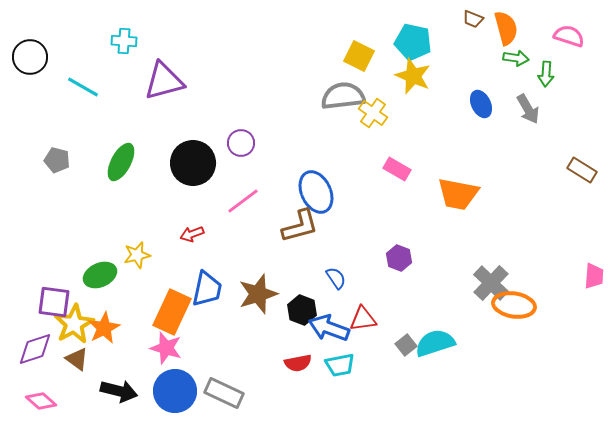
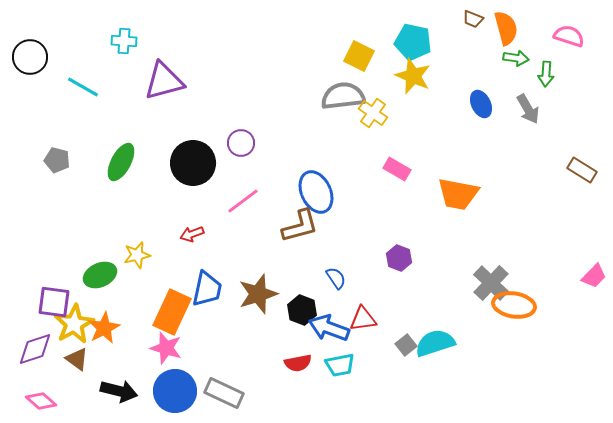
pink trapezoid at (594, 276): rotated 40 degrees clockwise
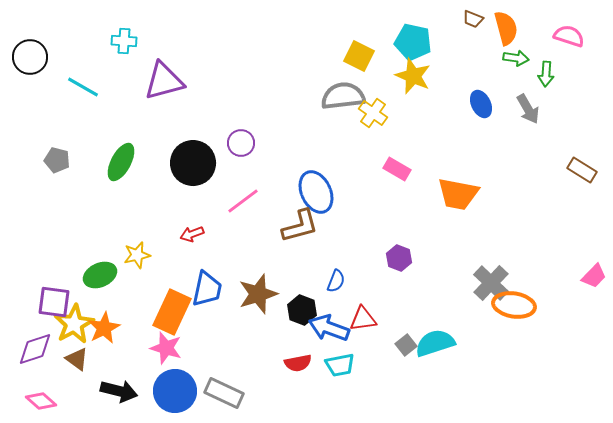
blue semicircle at (336, 278): moved 3 px down; rotated 55 degrees clockwise
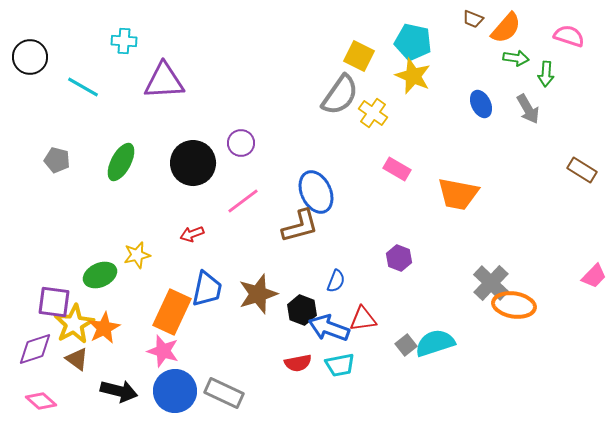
orange semicircle at (506, 28): rotated 56 degrees clockwise
purple triangle at (164, 81): rotated 12 degrees clockwise
gray semicircle at (343, 96): moved 3 px left, 1 px up; rotated 132 degrees clockwise
pink star at (166, 348): moved 3 px left, 3 px down
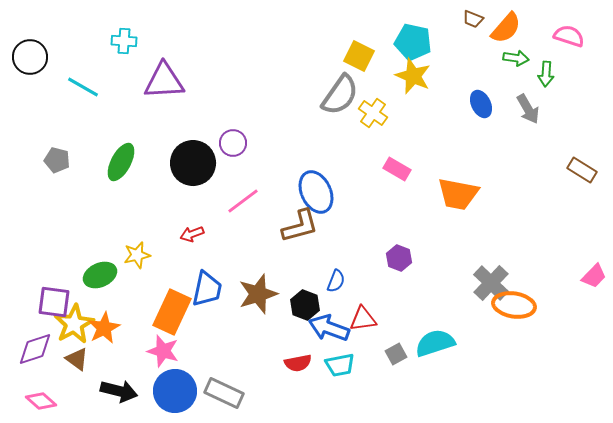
purple circle at (241, 143): moved 8 px left
black hexagon at (302, 310): moved 3 px right, 5 px up
gray square at (406, 345): moved 10 px left, 9 px down; rotated 10 degrees clockwise
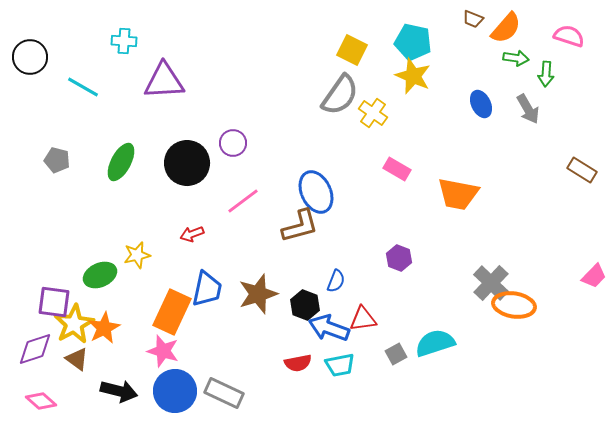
yellow square at (359, 56): moved 7 px left, 6 px up
black circle at (193, 163): moved 6 px left
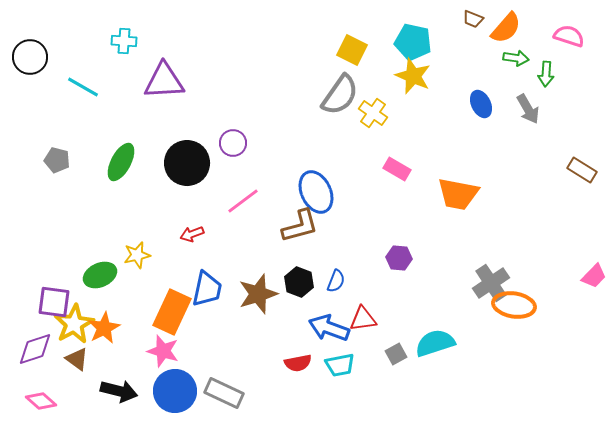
purple hexagon at (399, 258): rotated 15 degrees counterclockwise
gray cross at (491, 283): rotated 12 degrees clockwise
black hexagon at (305, 305): moved 6 px left, 23 px up
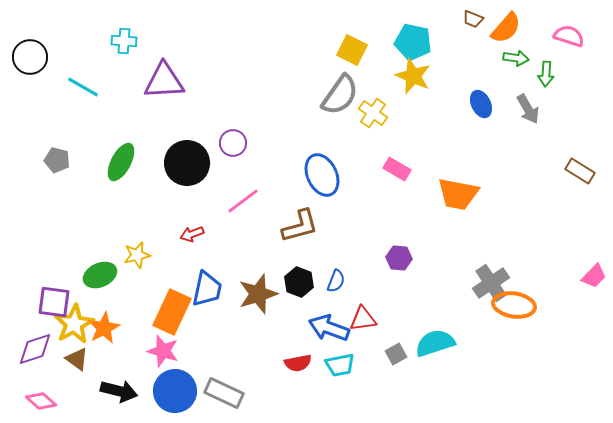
brown rectangle at (582, 170): moved 2 px left, 1 px down
blue ellipse at (316, 192): moved 6 px right, 17 px up
